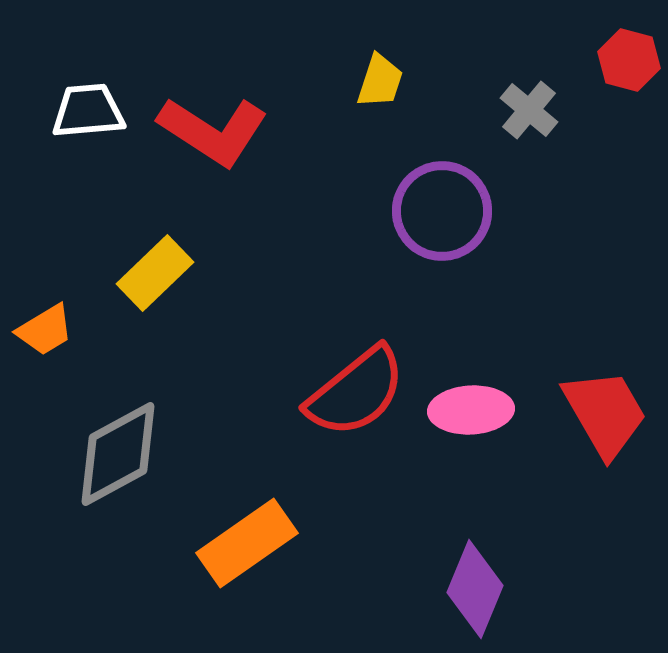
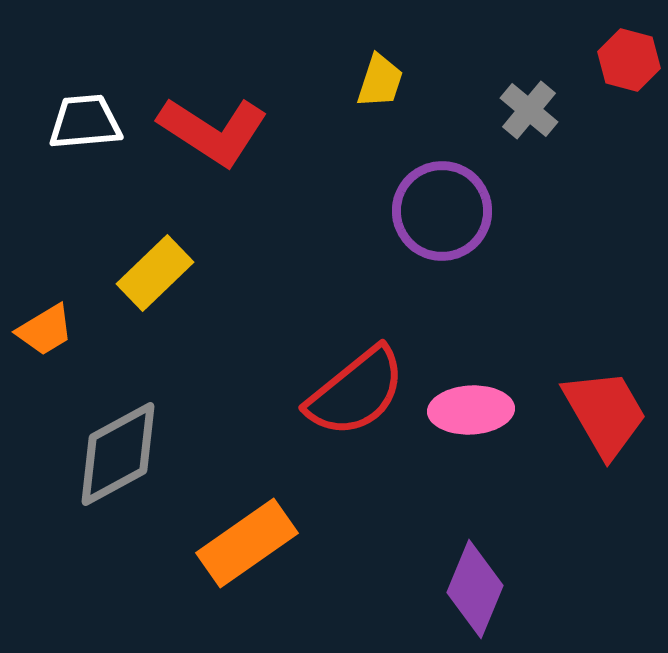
white trapezoid: moved 3 px left, 11 px down
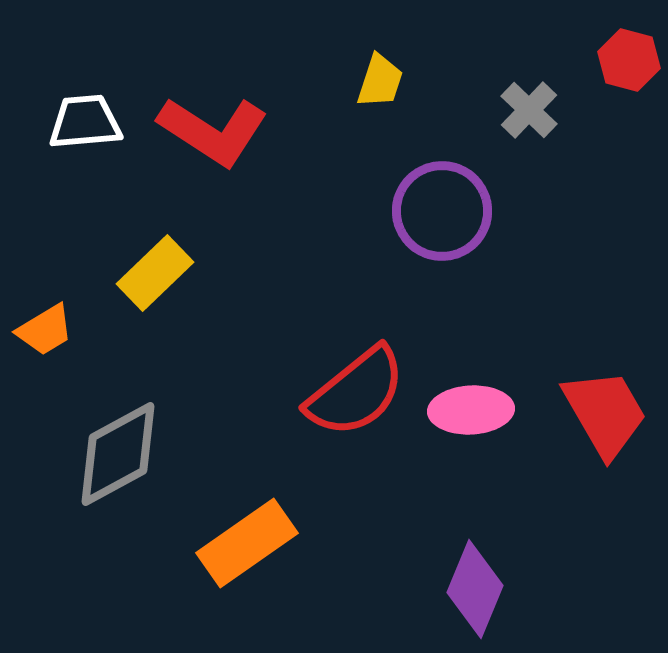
gray cross: rotated 4 degrees clockwise
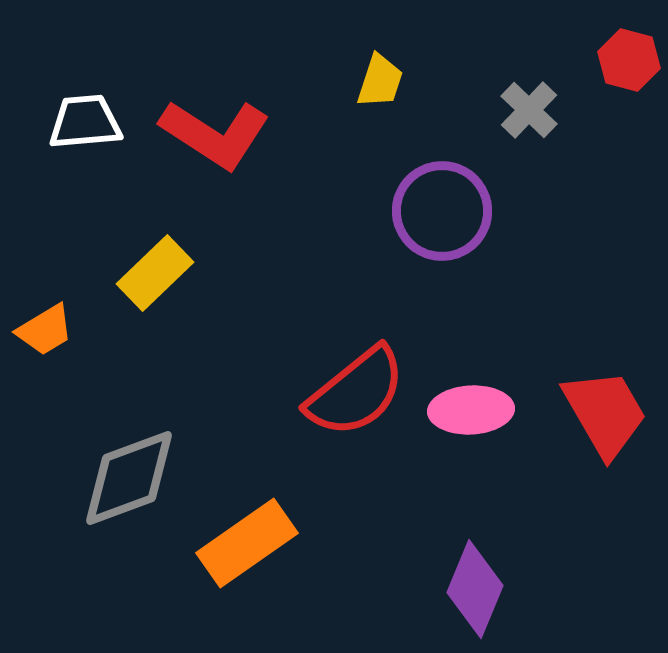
red L-shape: moved 2 px right, 3 px down
gray diamond: moved 11 px right, 24 px down; rotated 8 degrees clockwise
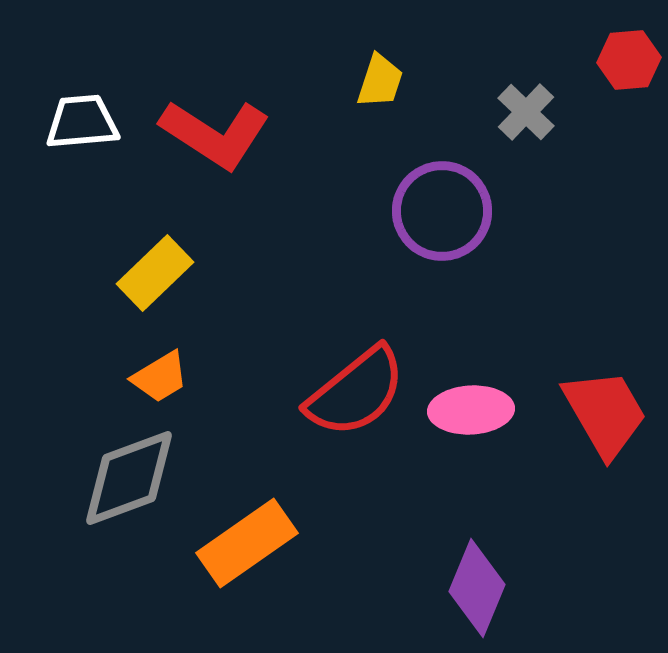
red hexagon: rotated 20 degrees counterclockwise
gray cross: moved 3 px left, 2 px down
white trapezoid: moved 3 px left
orange trapezoid: moved 115 px right, 47 px down
purple diamond: moved 2 px right, 1 px up
